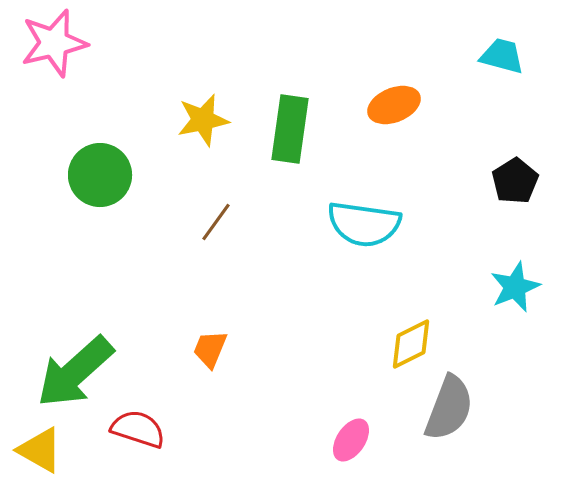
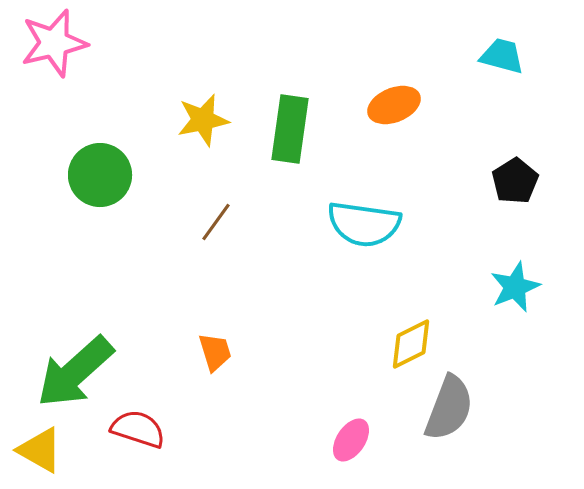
orange trapezoid: moved 5 px right, 3 px down; rotated 141 degrees clockwise
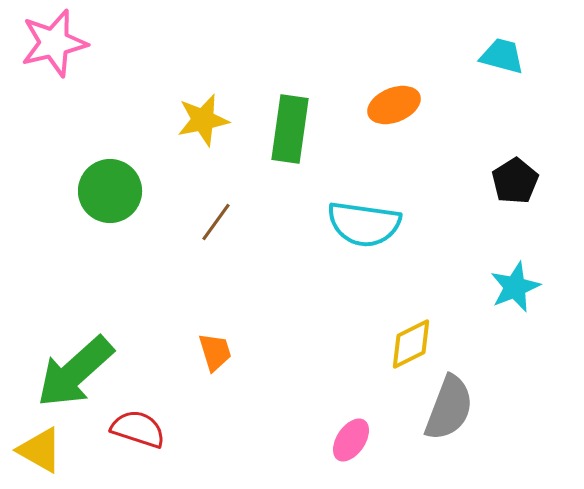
green circle: moved 10 px right, 16 px down
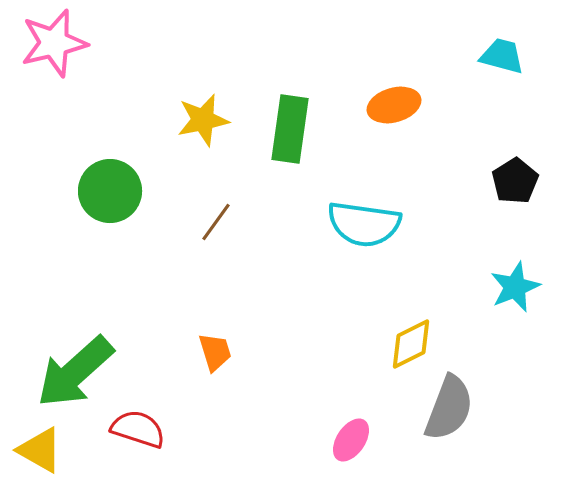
orange ellipse: rotated 6 degrees clockwise
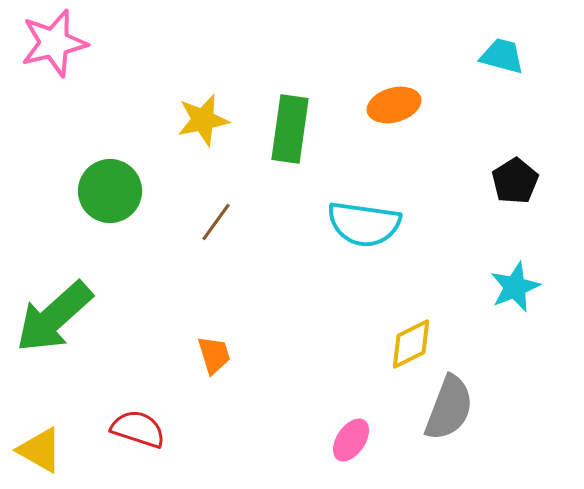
orange trapezoid: moved 1 px left, 3 px down
green arrow: moved 21 px left, 55 px up
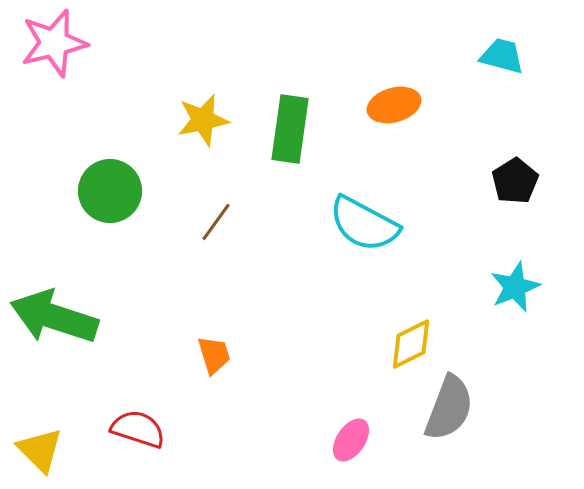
cyan semicircle: rotated 20 degrees clockwise
green arrow: rotated 60 degrees clockwise
yellow triangle: rotated 15 degrees clockwise
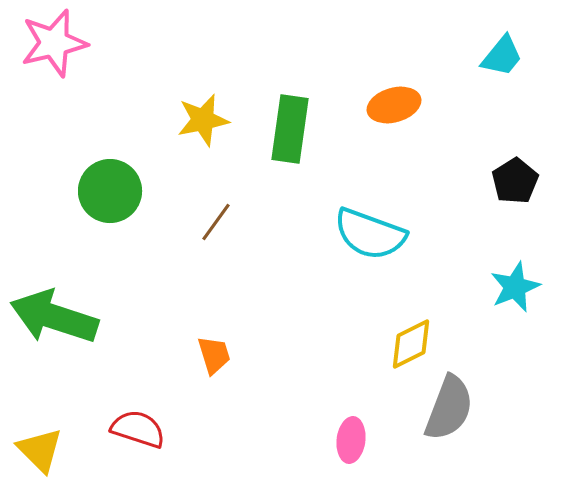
cyan trapezoid: rotated 114 degrees clockwise
cyan semicircle: moved 6 px right, 10 px down; rotated 8 degrees counterclockwise
pink ellipse: rotated 27 degrees counterclockwise
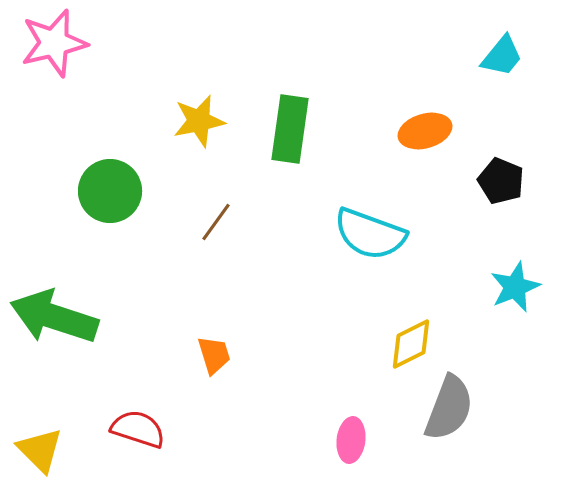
orange ellipse: moved 31 px right, 26 px down
yellow star: moved 4 px left, 1 px down
black pentagon: moved 14 px left; rotated 18 degrees counterclockwise
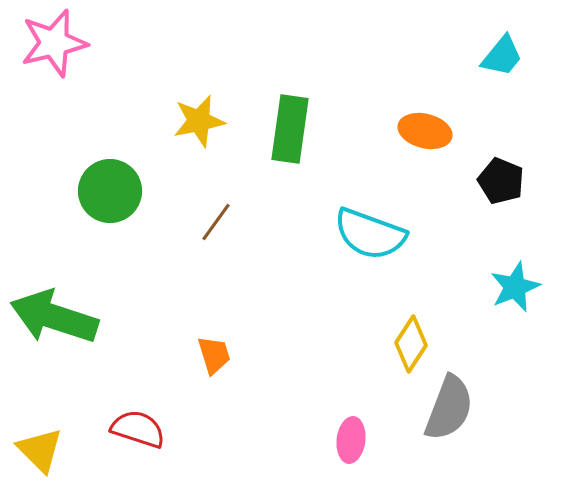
orange ellipse: rotated 30 degrees clockwise
yellow diamond: rotated 30 degrees counterclockwise
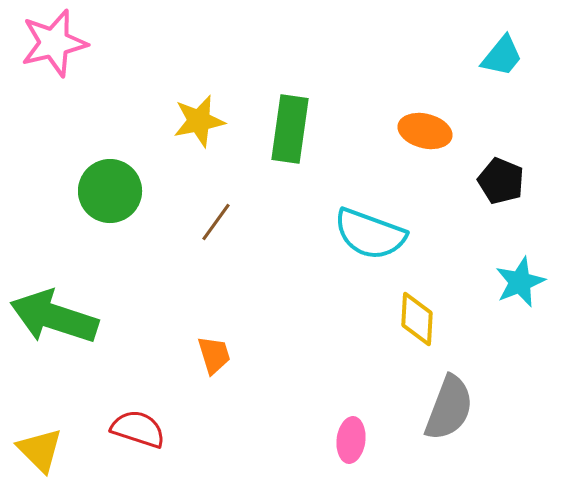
cyan star: moved 5 px right, 5 px up
yellow diamond: moved 6 px right, 25 px up; rotated 30 degrees counterclockwise
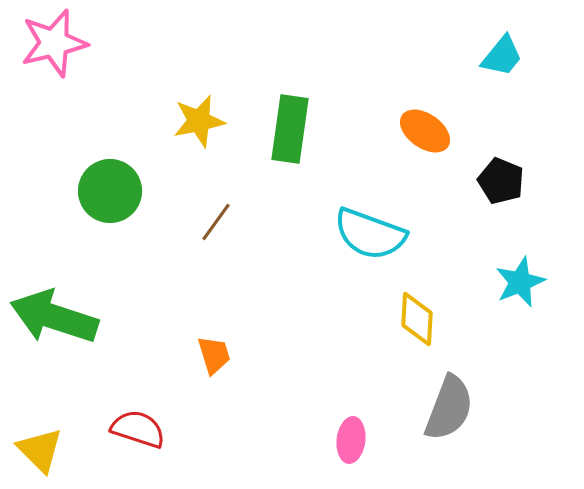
orange ellipse: rotated 21 degrees clockwise
